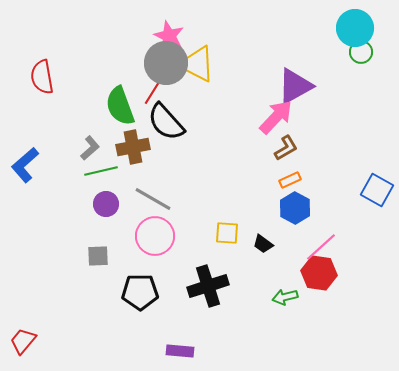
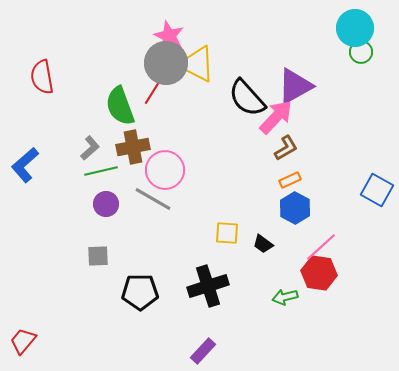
black semicircle: moved 81 px right, 24 px up
pink circle: moved 10 px right, 66 px up
purple rectangle: moved 23 px right; rotated 52 degrees counterclockwise
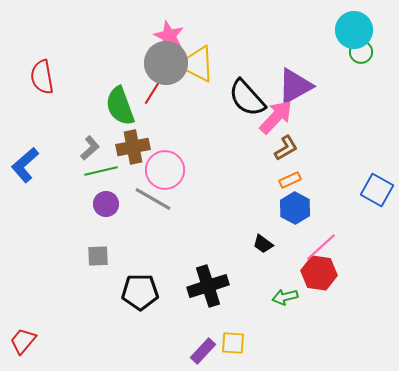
cyan circle: moved 1 px left, 2 px down
yellow square: moved 6 px right, 110 px down
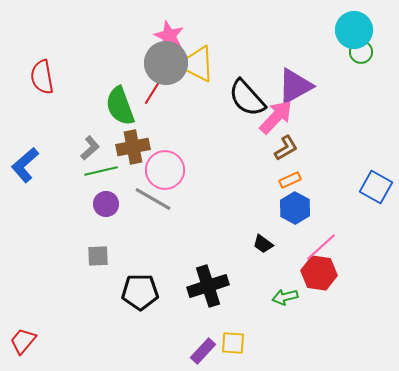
blue square: moved 1 px left, 3 px up
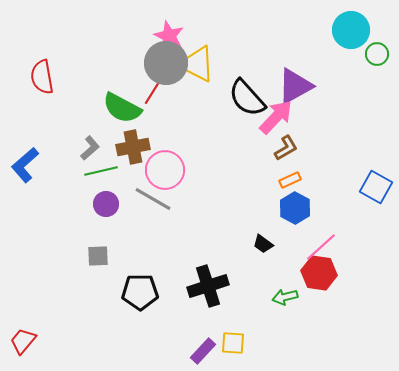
cyan circle: moved 3 px left
green circle: moved 16 px right, 2 px down
green semicircle: moved 2 px right, 2 px down; rotated 42 degrees counterclockwise
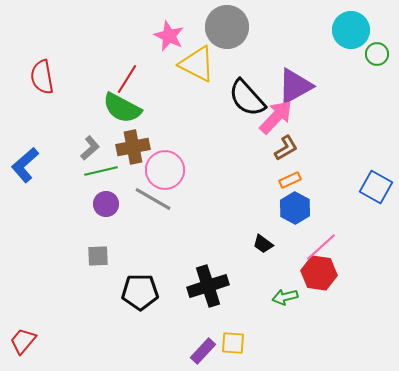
gray circle: moved 61 px right, 36 px up
red line: moved 27 px left, 11 px up
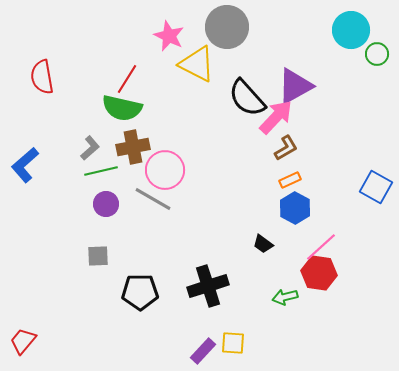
green semicircle: rotated 15 degrees counterclockwise
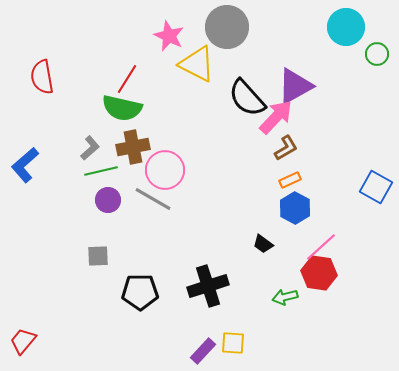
cyan circle: moved 5 px left, 3 px up
purple circle: moved 2 px right, 4 px up
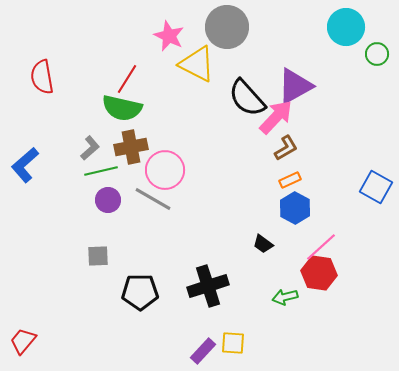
brown cross: moved 2 px left
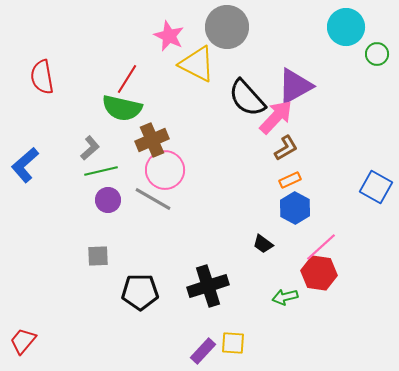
brown cross: moved 21 px right, 7 px up; rotated 12 degrees counterclockwise
